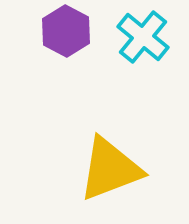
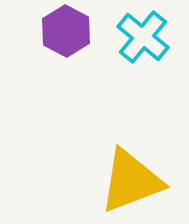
yellow triangle: moved 21 px right, 12 px down
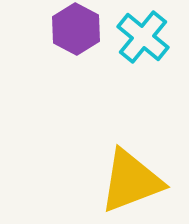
purple hexagon: moved 10 px right, 2 px up
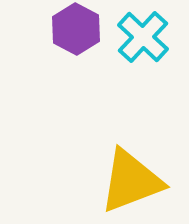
cyan cross: rotated 4 degrees clockwise
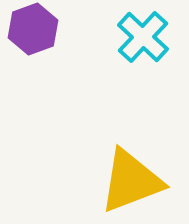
purple hexagon: moved 43 px left; rotated 12 degrees clockwise
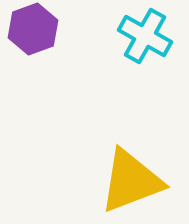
cyan cross: moved 2 px right, 1 px up; rotated 14 degrees counterclockwise
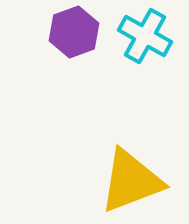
purple hexagon: moved 41 px right, 3 px down
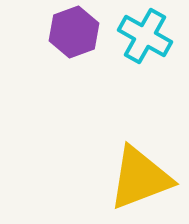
yellow triangle: moved 9 px right, 3 px up
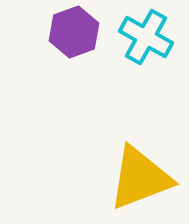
cyan cross: moved 1 px right, 1 px down
